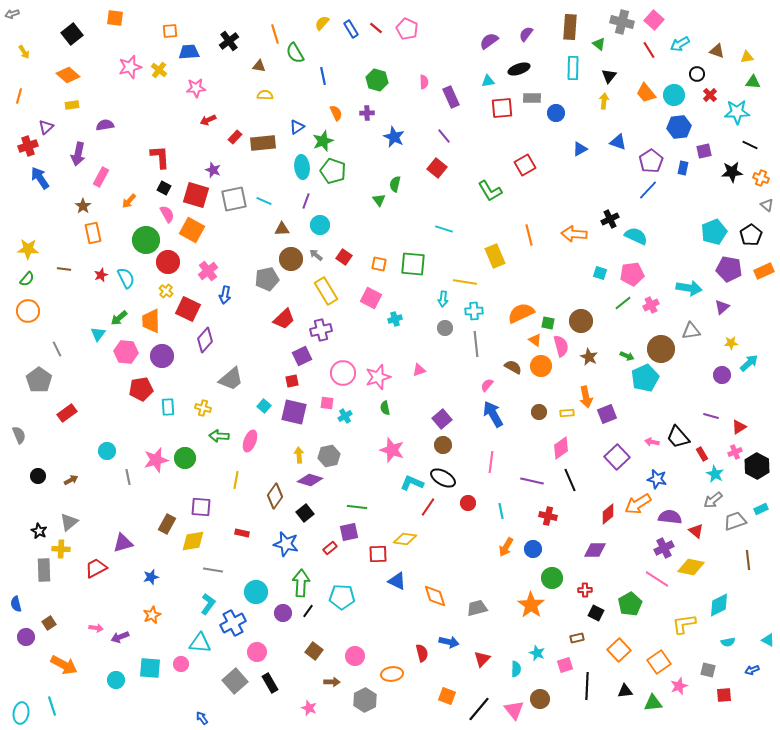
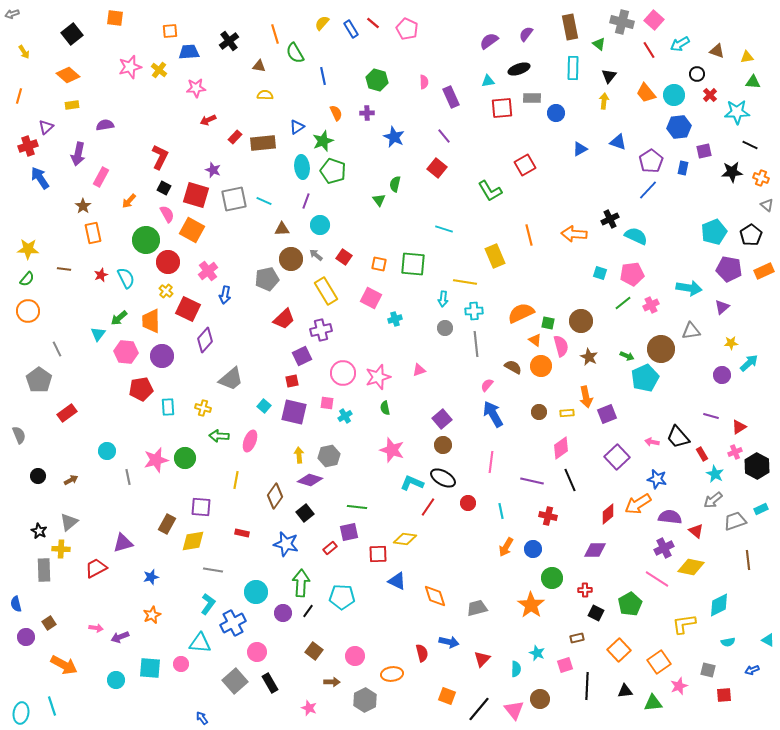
brown rectangle at (570, 27): rotated 15 degrees counterclockwise
red line at (376, 28): moved 3 px left, 5 px up
red L-shape at (160, 157): rotated 30 degrees clockwise
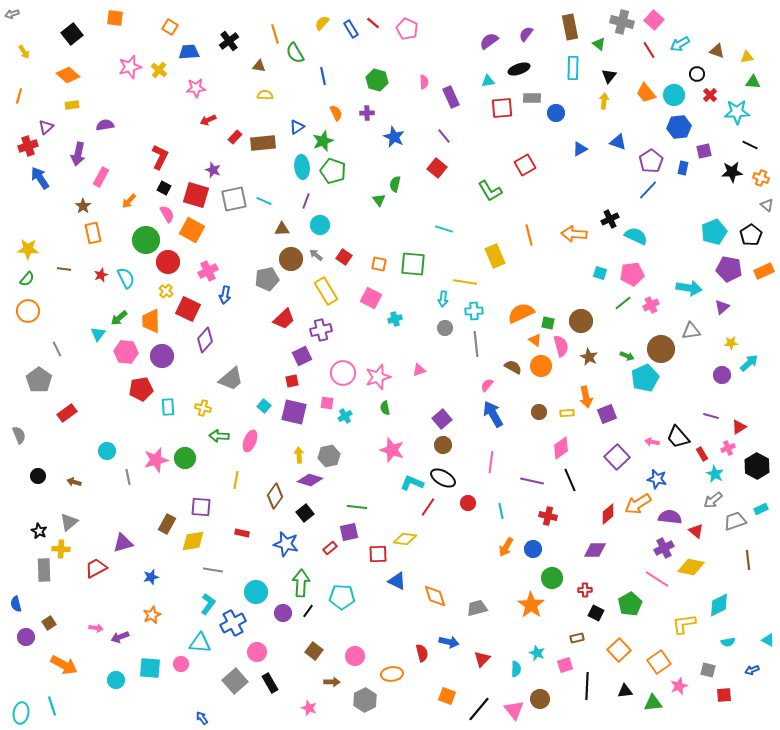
orange square at (170, 31): moved 4 px up; rotated 35 degrees clockwise
pink cross at (208, 271): rotated 12 degrees clockwise
pink cross at (735, 452): moved 7 px left, 4 px up
brown arrow at (71, 480): moved 3 px right, 2 px down; rotated 136 degrees counterclockwise
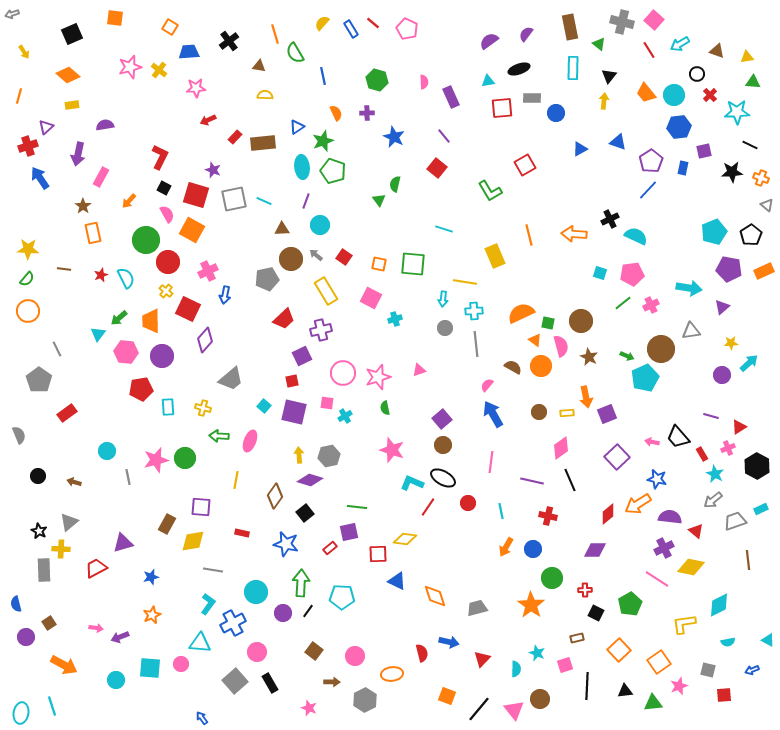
black square at (72, 34): rotated 15 degrees clockwise
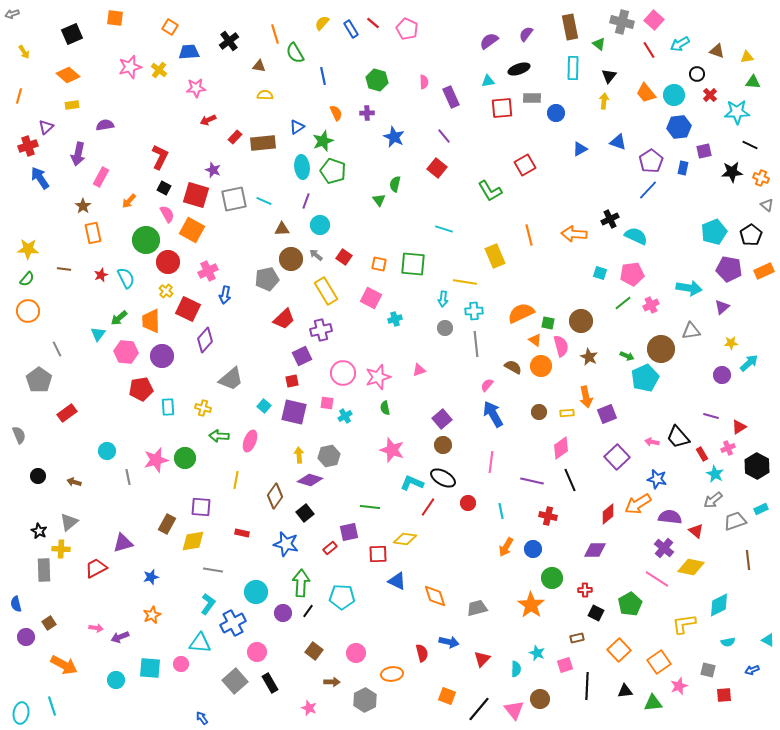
green line at (357, 507): moved 13 px right
purple cross at (664, 548): rotated 24 degrees counterclockwise
pink circle at (355, 656): moved 1 px right, 3 px up
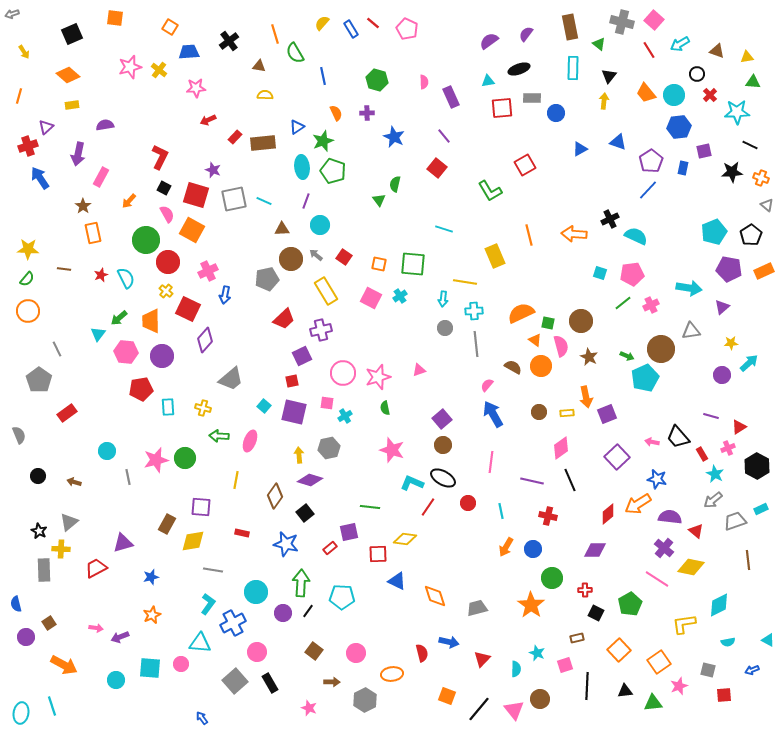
cyan cross at (395, 319): moved 5 px right, 23 px up; rotated 16 degrees counterclockwise
gray hexagon at (329, 456): moved 8 px up
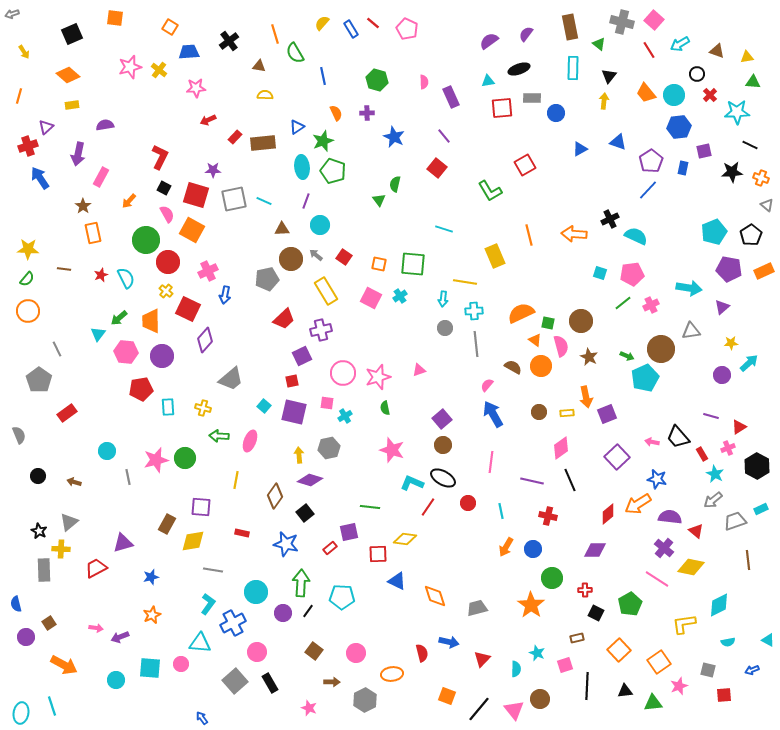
purple star at (213, 170): rotated 21 degrees counterclockwise
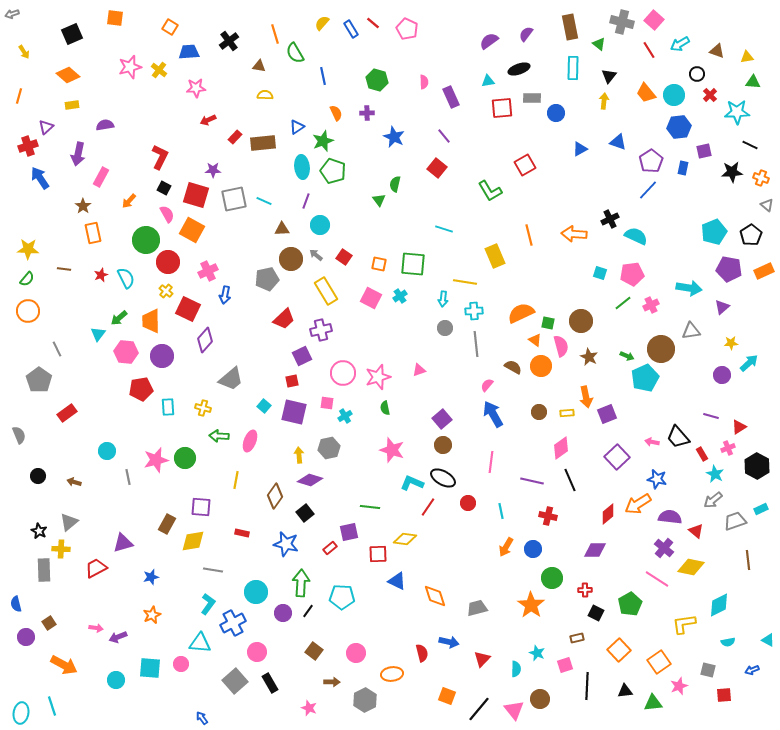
purple arrow at (120, 637): moved 2 px left
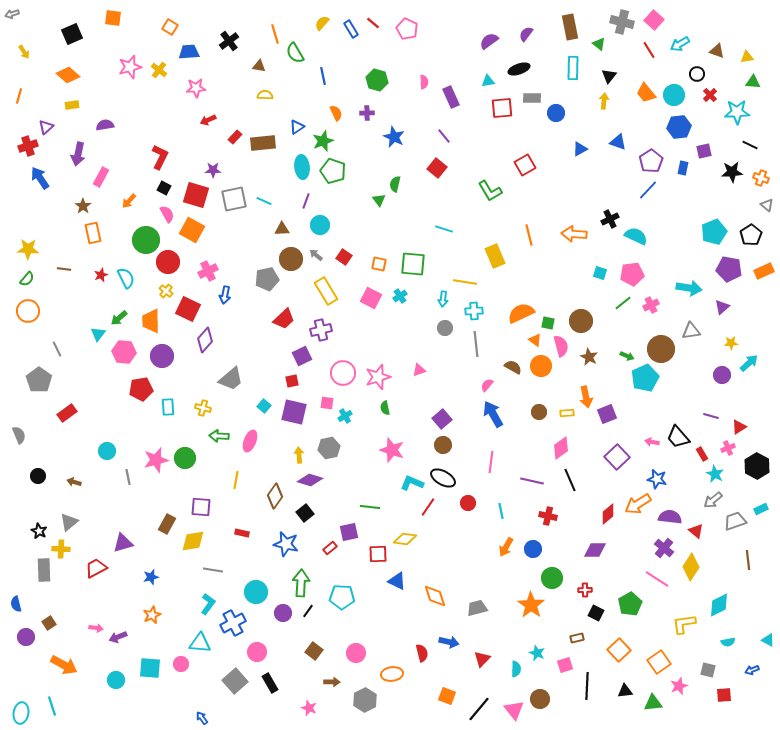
orange square at (115, 18): moved 2 px left
pink hexagon at (126, 352): moved 2 px left
yellow diamond at (691, 567): rotated 68 degrees counterclockwise
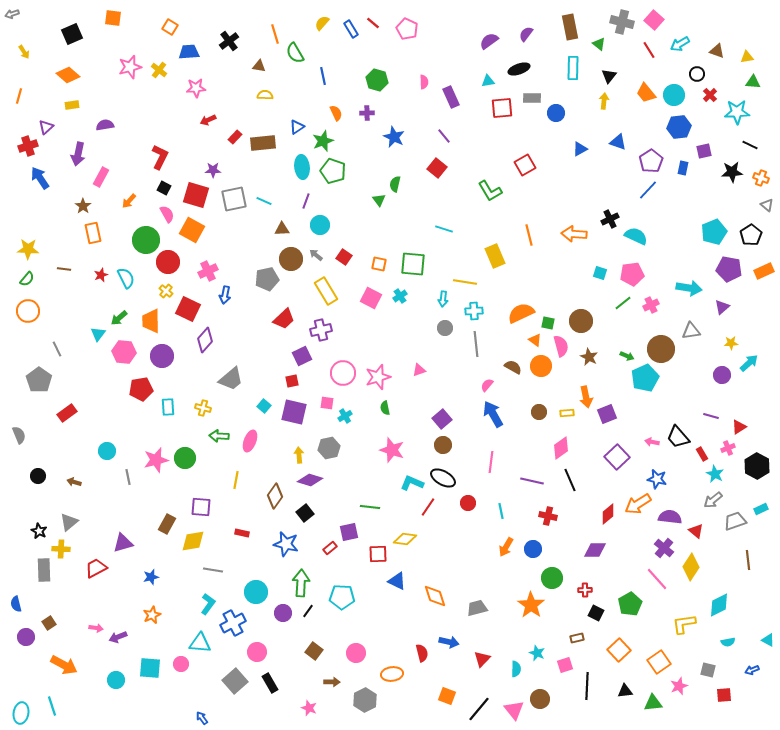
pink line at (657, 579): rotated 15 degrees clockwise
